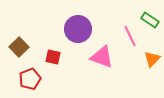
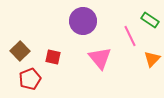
purple circle: moved 5 px right, 8 px up
brown square: moved 1 px right, 4 px down
pink triangle: moved 2 px left, 1 px down; rotated 30 degrees clockwise
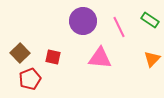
pink line: moved 11 px left, 9 px up
brown square: moved 2 px down
pink triangle: rotated 45 degrees counterclockwise
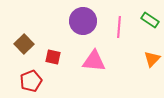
pink line: rotated 30 degrees clockwise
brown square: moved 4 px right, 9 px up
pink triangle: moved 6 px left, 3 px down
red pentagon: moved 1 px right, 2 px down
